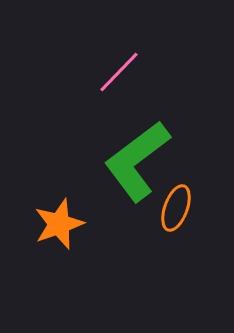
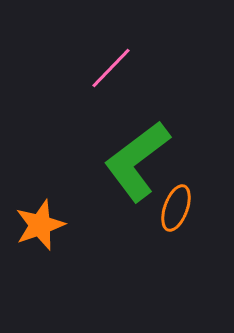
pink line: moved 8 px left, 4 px up
orange star: moved 19 px left, 1 px down
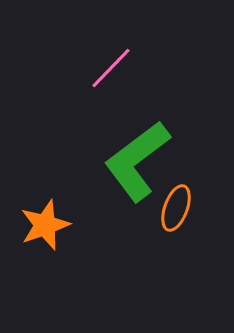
orange star: moved 5 px right
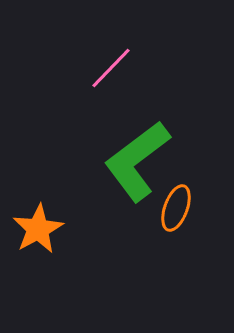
orange star: moved 7 px left, 4 px down; rotated 9 degrees counterclockwise
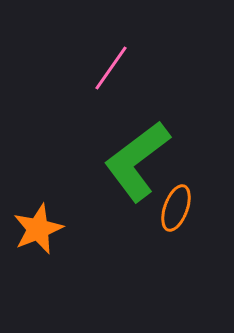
pink line: rotated 9 degrees counterclockwise
orange star: rotated 6 degrees clockwise
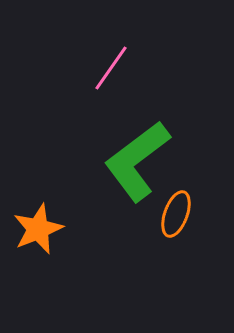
orange ellipse: moved 6 px down
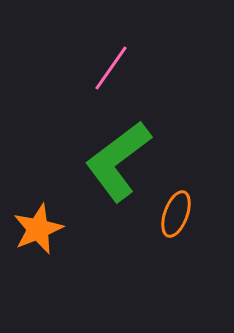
green L-shape: moved 19 px left
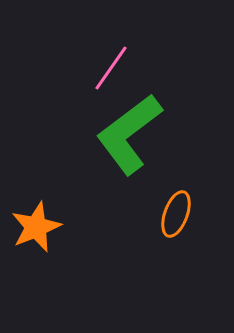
green L-shape: moved 11 px right, 27 px up
orange star: moved 2 px left, 2 px up
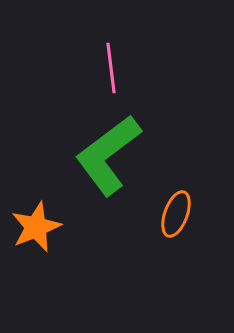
pink line: rotated 42 degrees counterclockwise
green L-shape: moved 21 px left, 21 px down
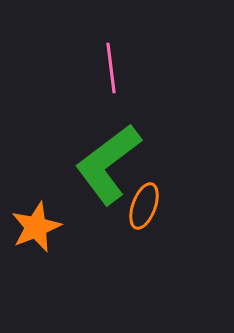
green L-shape: moved 9 px down
orange ellipse: moved 32 px left, 8 px up
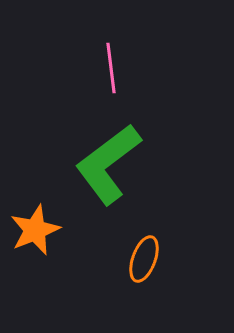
orange ellipse: moved 53 px down
orange star: moved 1 px left, 3 px down
